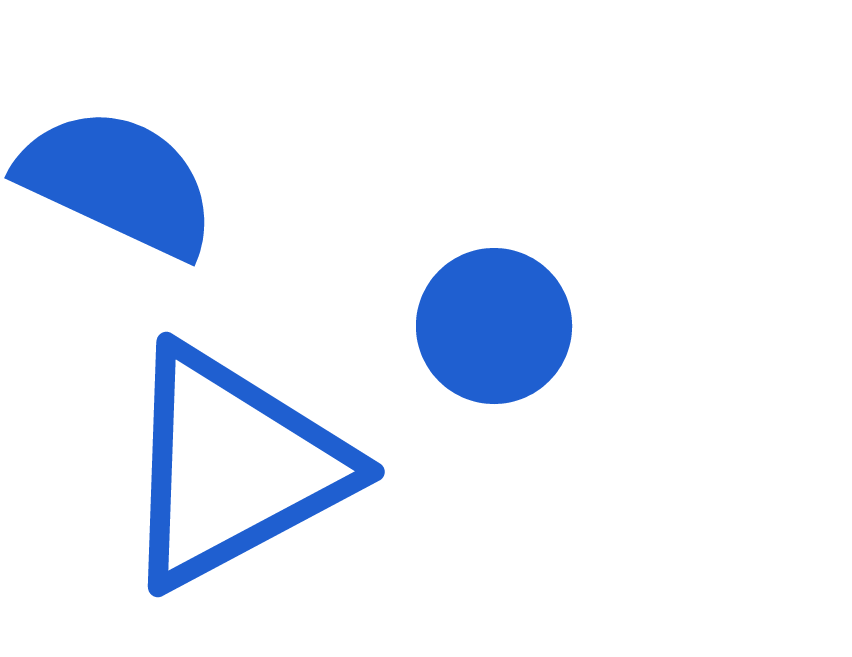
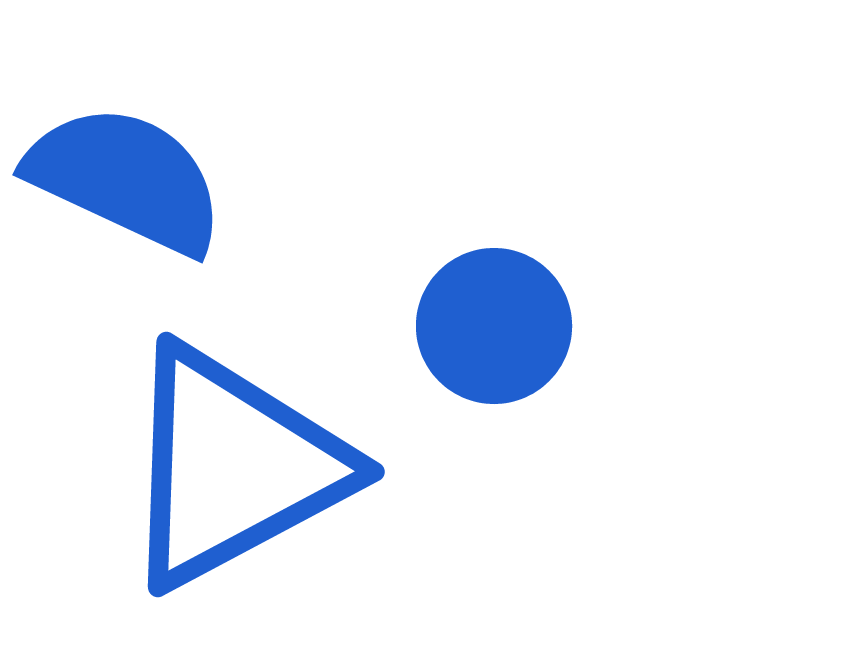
blue semicircle: moved 8 px right, 3 px up
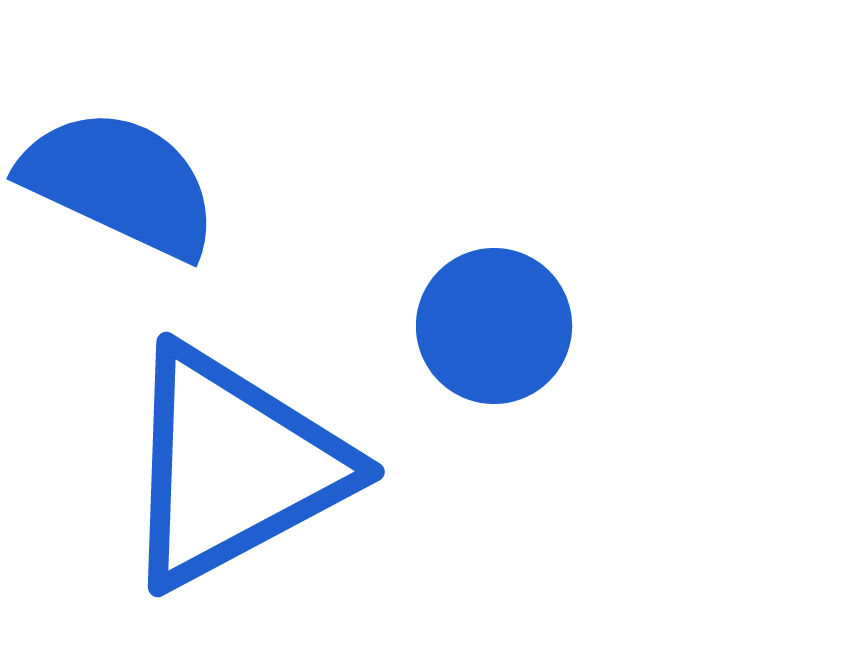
blue semicircle: moved 6 px left, 4 px down
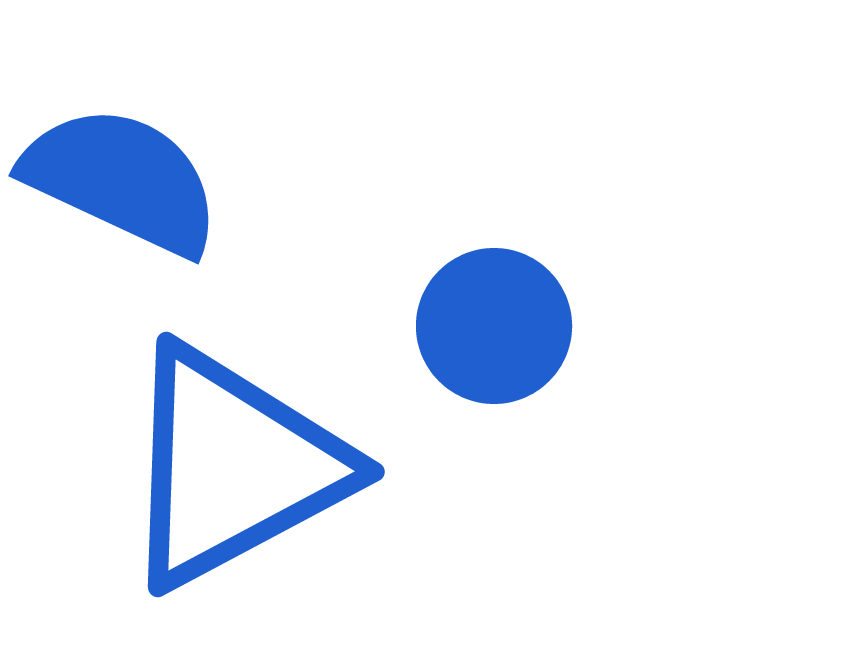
blue semicircle: moved 2 px right, 3 px up
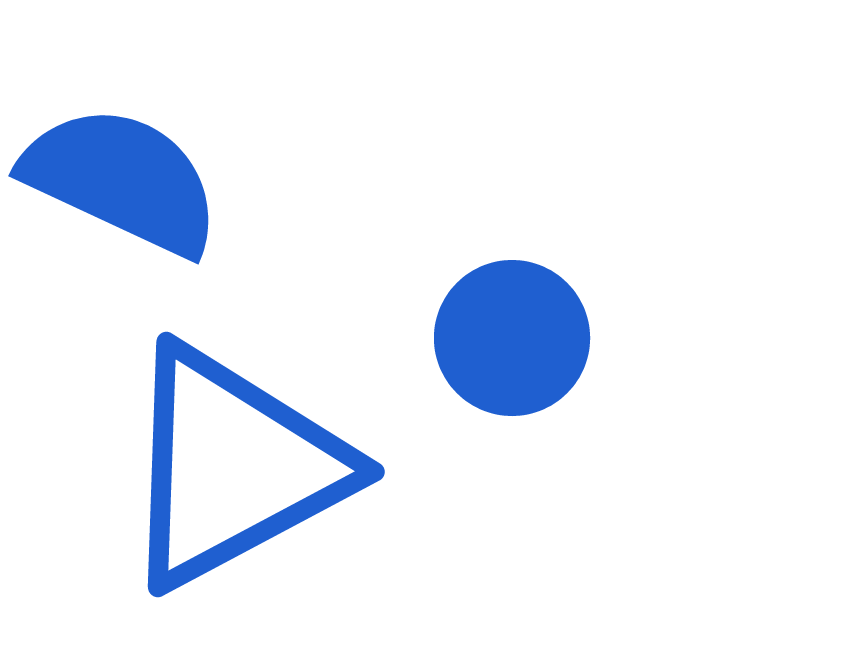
blue circle: moved 18 px right, 12 px down
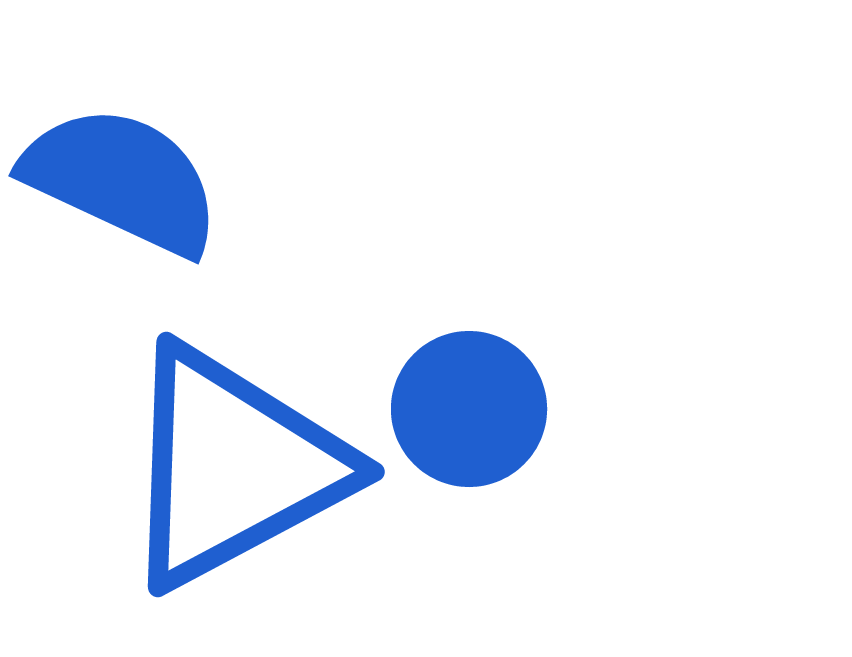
blue circle: moved 43 px left, 71 px down
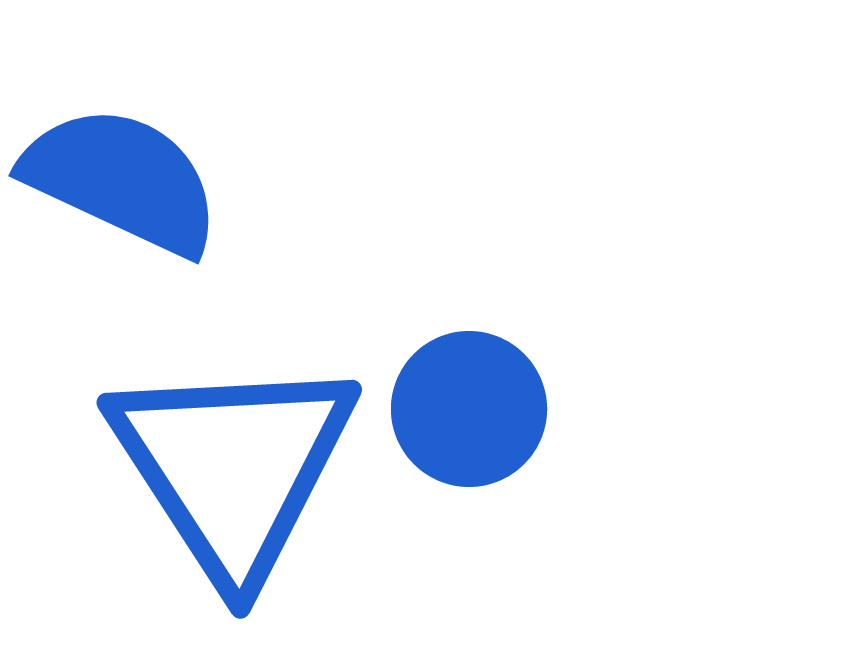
blue triangle: rotated 35 degrees counterclockwise
